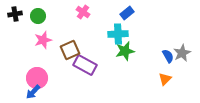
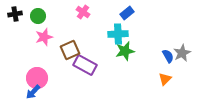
pink star: moved 1 px right, 3 px up
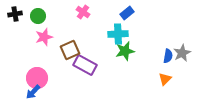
blue semicircle: rotated 40 degrees clockwise
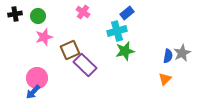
cyan cross: moved 1 px left, 3 px up; rotated 12 degrees counterclockwise
purple rectangle: rotated 15 degrees clockwise
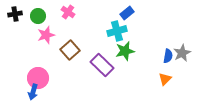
pink cross: moved 15 px left
pink star: moved 2 px right, 2 px up
brown square: rotated 18 degrees counterclockwise
purple rectangle: moved 17 px right
pink circle: moved 1 px right
blue arrow: rotated 28 degrees counterclockwise
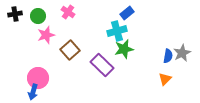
green star: moved 1 px left, 2 px up
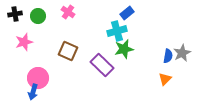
pink star: moved 22 px left, 7 px down
brown square: moved 2 px left, 1 px down; rotated 24 degrees counterclockwise
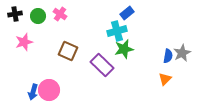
pink cross: moved 8 px left, 2 px down
pink circle: moved 11 px right, 12 px down
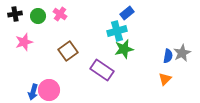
brown square: rotated 30 degrees clockwise
purple rectangle: moved 5 px down; rotated 10 degrees counterclockwise
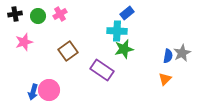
pink cross: rotated 24 degrees clockwise
cyan cross: rotated 18 degrees clockwise
